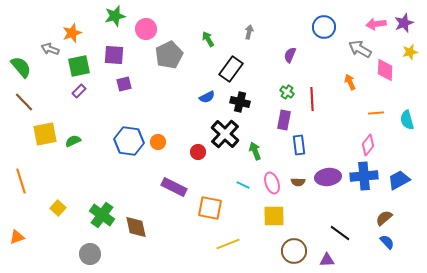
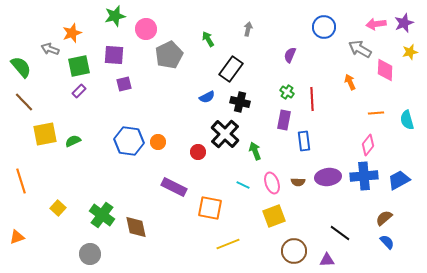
gray arrow at (249, 32): moved 1 px left, 3 px up
blue rectangle at (299, 145): moved 5 px right, 4 px up
yellow square at (274, 216): rotated 20 degrees counterclockwise
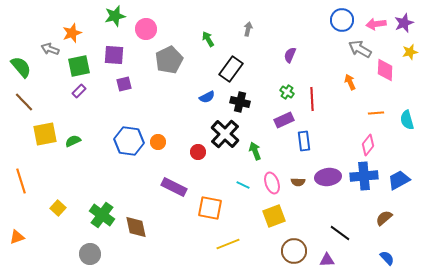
blue circle at (324, 27): moved 18 px right, 7 px up
gray pentagon at (169, 55): moved 5 px down
purple rectangle at (284, 120): rotated 54 degrees clockwise
blue semicircle at (387, 242): moved 16 px down
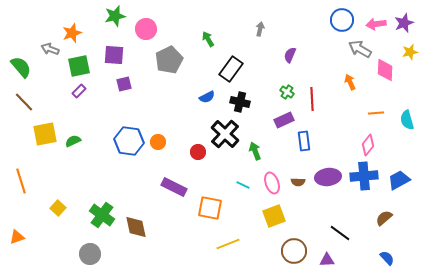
gray arrow at (248, 29): moved 12 px right
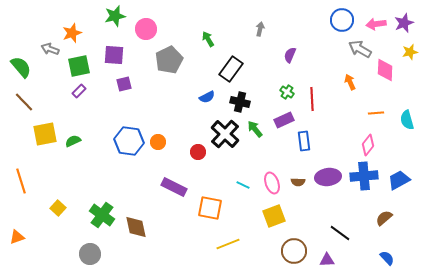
green arrow at (255, 151): moved 22 px up; rotated 18 degrees counterclockwise
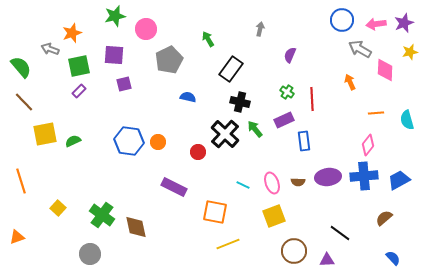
blue semicircle at (207, 97): moved 19 px left; rotated 140 degrees counterclockwise
orange square at (210, 208): moved 5 px right, 4 px down
blue semicircle at (387, 258): moved 6 px right
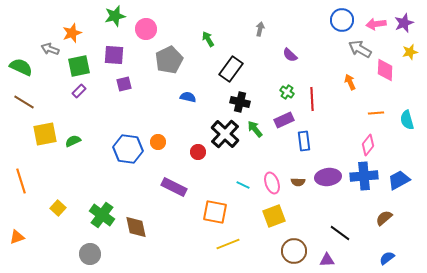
purple semicircle at (290, 55): rotated 70 degrees counterclockwise
green semicircle at (21, 67): rotated 25 degrees counterclockwise
brown line at (24, 102): rotated 15 degrees counterclockwise
blue hexagon at (129, 141): moved 1 px left, 8 px down
blue semicircle at (393, 258): moved 6 px left; rotated 84 degrees counterclockwise
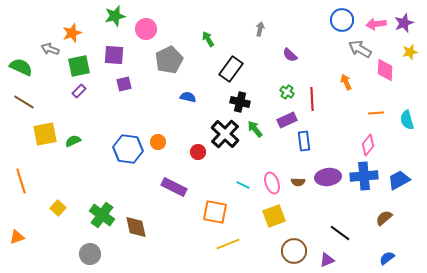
orange arrow at (350, 82): moved 4 px left
purple rectangle at (284, 120): moved 3 px right
purple triangle at (327, 260): rotated 21 degrees counterclockwise
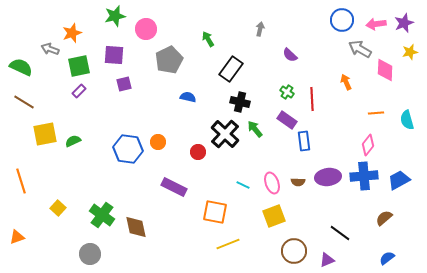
purple rectangle at (287, 120): rotated 60 degrees clockwise
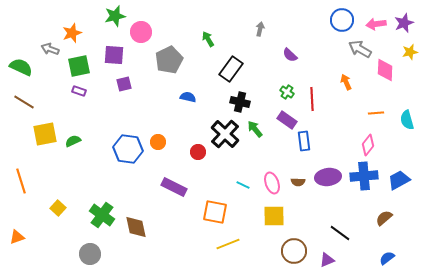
pink circle at (146, 29): moved 5 px left, 3 px down
purple rectangle at (79, 91): rotated 64 degrees clockwise
yellow square at (274, 216): rotated 20 degrees clockwise
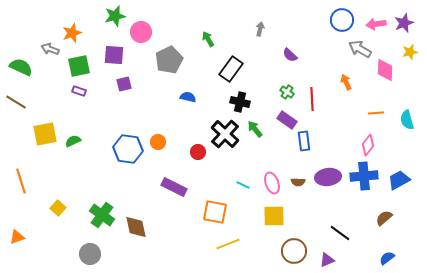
brown line at (24, 102): moved 8 px left
